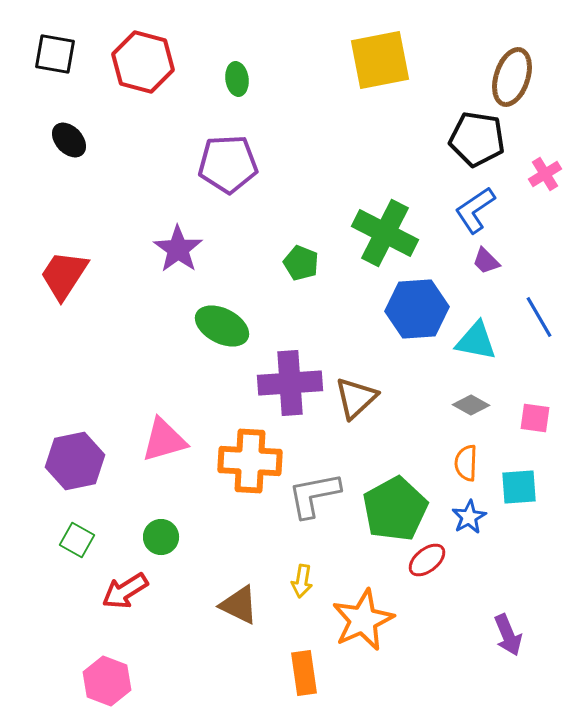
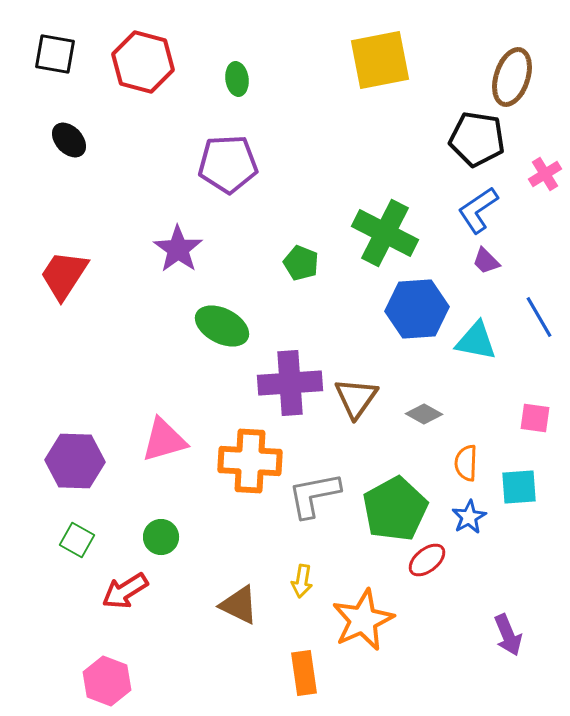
blue L-shape at (475, 210): moved 3 px right
brown triangle at (356, 398): rotated 12 degrees counterclockwise
gray diamond at (471, 405): moved 47 px left, 9 px down
purple hexagon at (75, 461): rotated 14 degrees clockwise
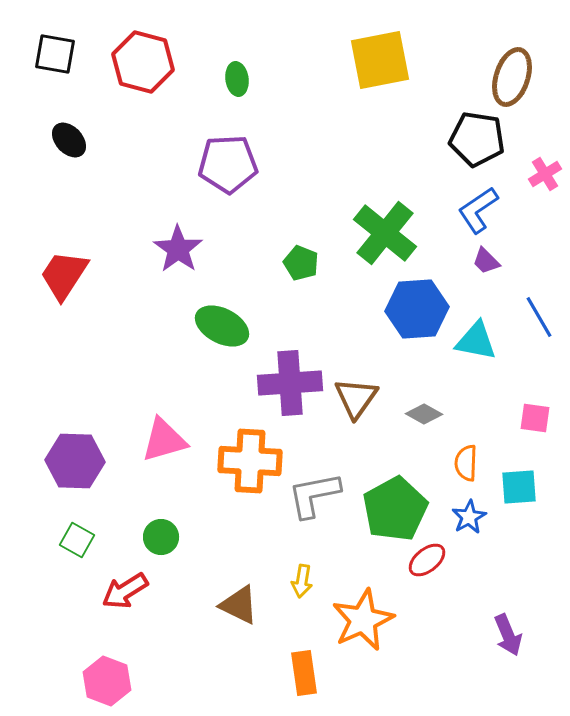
green cross at (385, 233): rotated 12 degrees clockwise
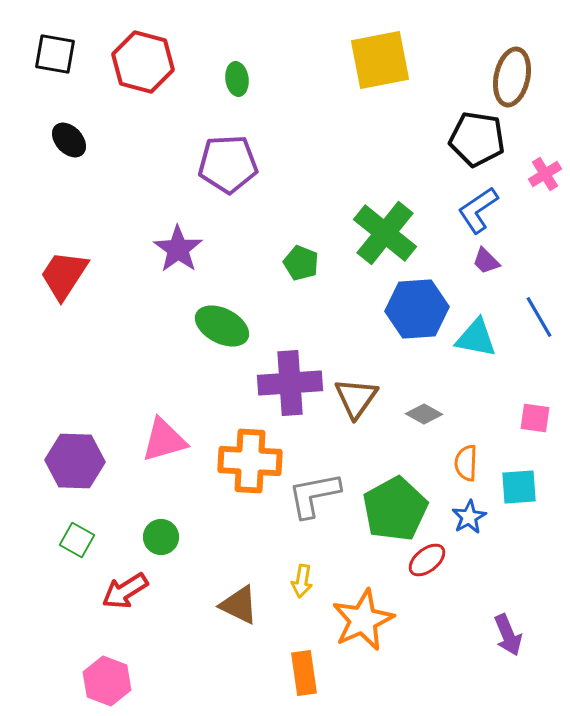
brown ellipse at (512, 77): rotated 6 degrees counterclockwise
cyan triangle at (476, 341): moved 3 px up
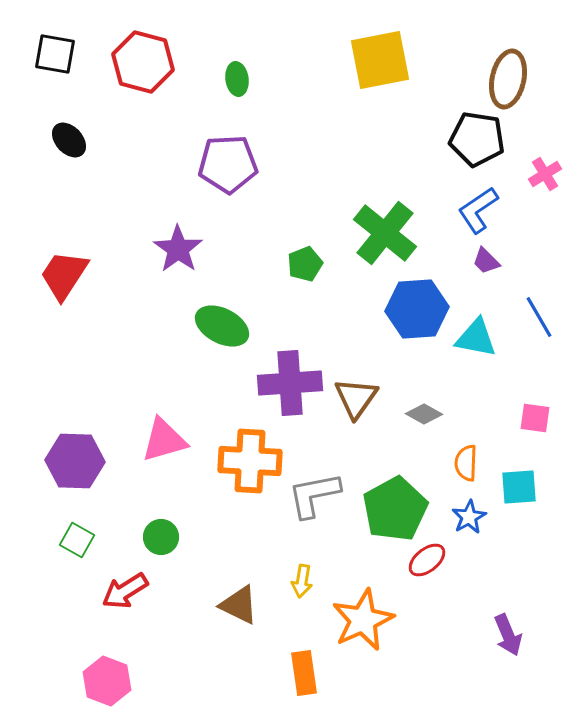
brown ellipse at (512, 77): moved 4 px left, 2 px down
green pentagon at (301, 263): moved 4 px right, 1 px down; rotated 28 degrees clockwise
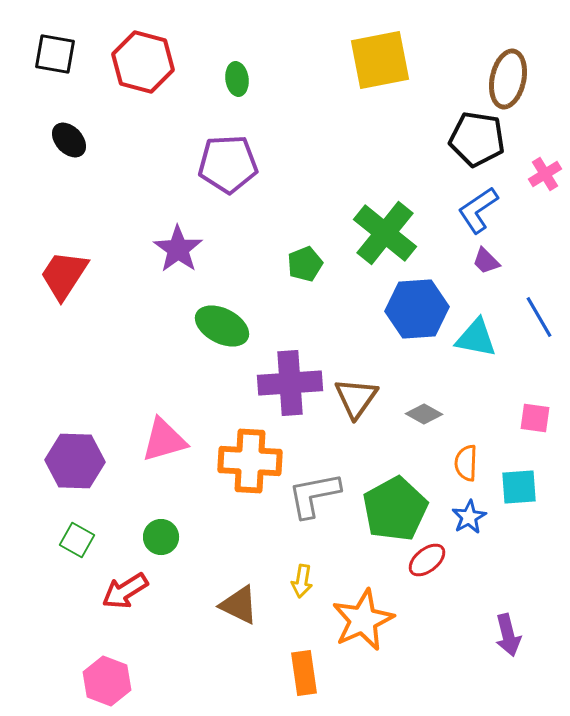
purple arrow at (508, 635): rotated 9 degrees clockwise
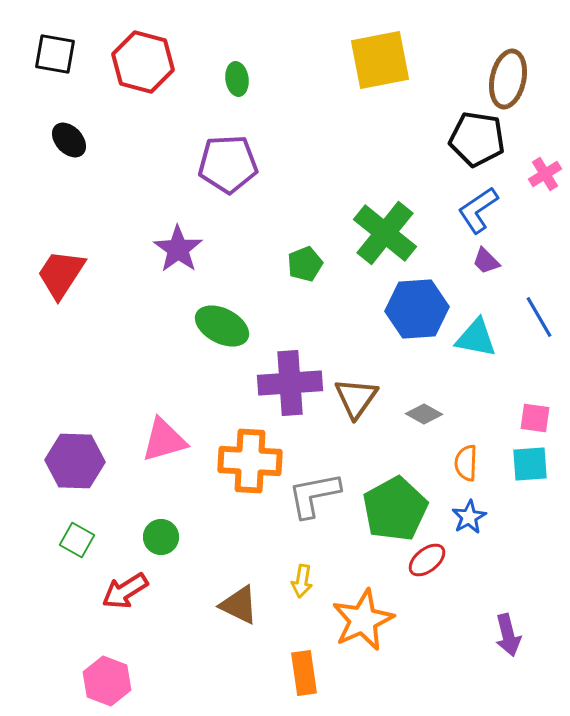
red trapezoid at (64, 275): moved 3 px left, 1 px up
cyan square at (519, 487): moved 11 px right, 23 px up
